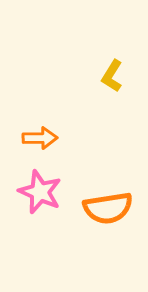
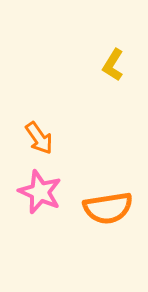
yellow L-shape: moved 1 px right, 11 px up
orange arrow: moved 1 px left; rotated 56 degrees clockwise
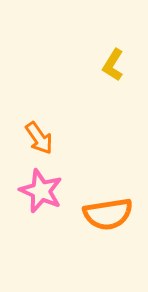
pink star: moved 1 px right, 1 px up
orange semicircle: moved 6 px down
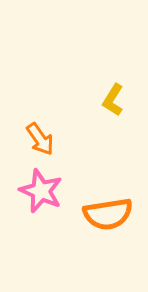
yellow L-shape: moved 35 px down
orange arrow: moved 1 px right, 1 px down
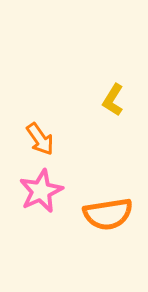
pink star: rotated 24 degrees clockwise
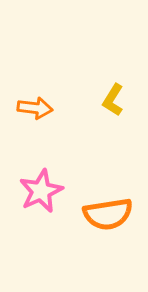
orange arrow: moved 5 px left, 31 px up; rotated 48 degrees counterclockwise
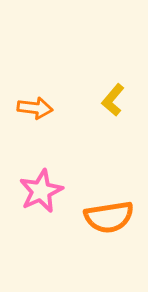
yellow L-shape: rotated 8 degrees clockwise
orange semicircle: moved 1 px right, 3 px down
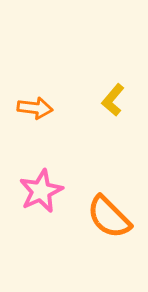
orange semicircle: rotated 54 degrees clockwise
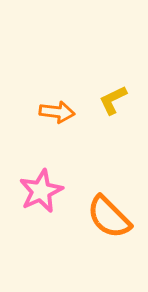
yellow L-shape: rotated 24 degrees clockwise
orange arrow: moved 22 px right, 4 px down
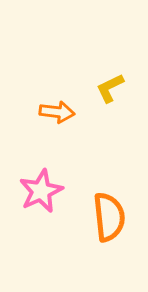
yellow L-shape: moved 3 px left, 12 px up
orange semicircle: rotated 141 degrees counterclockwise
